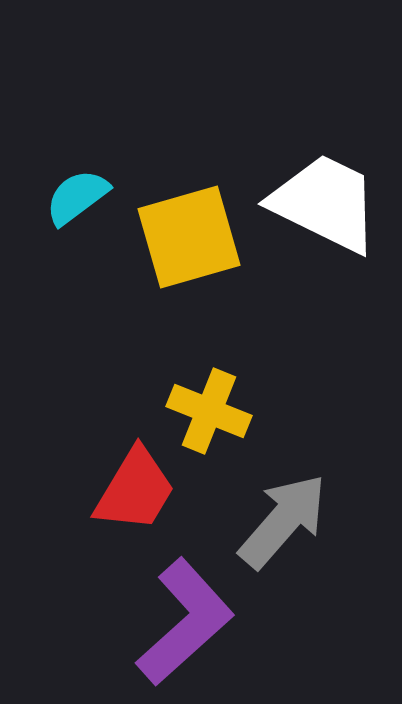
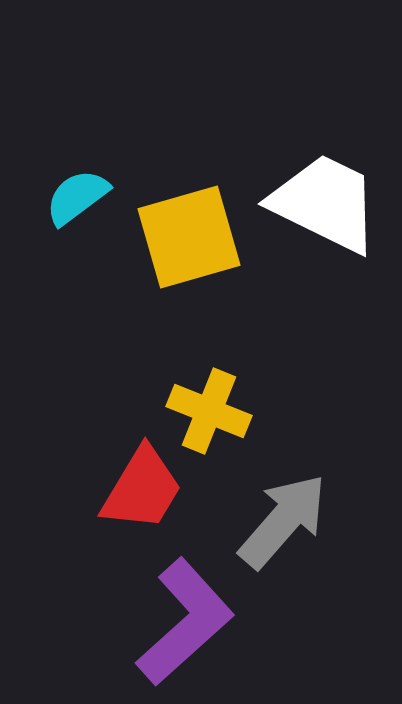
red trapezoid: moved 7 px right, 1 px up
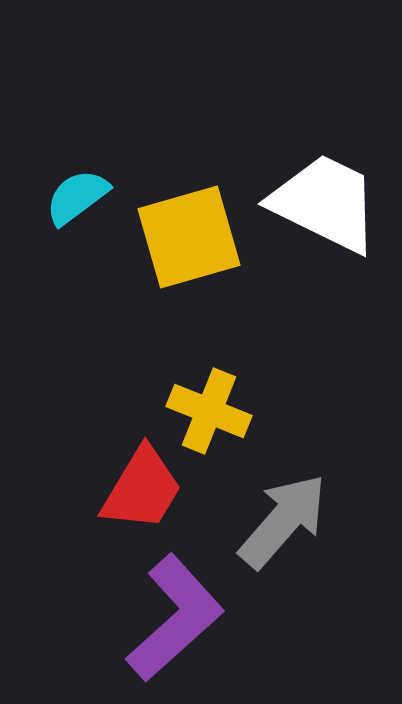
purple L-shape: moved 10 px left, 4 px up
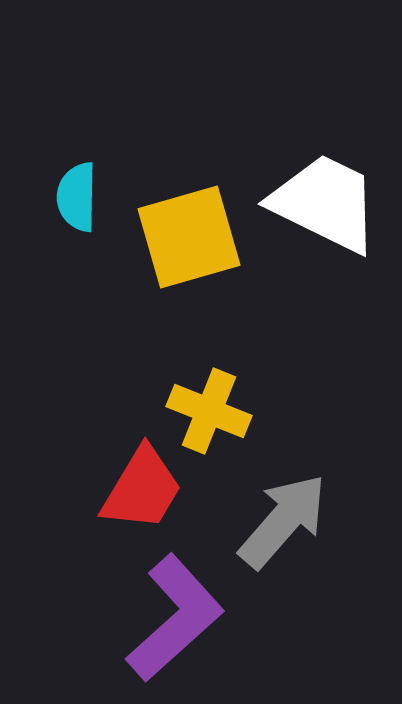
cyan semicircle: rotated 52 degrees counterclockwise
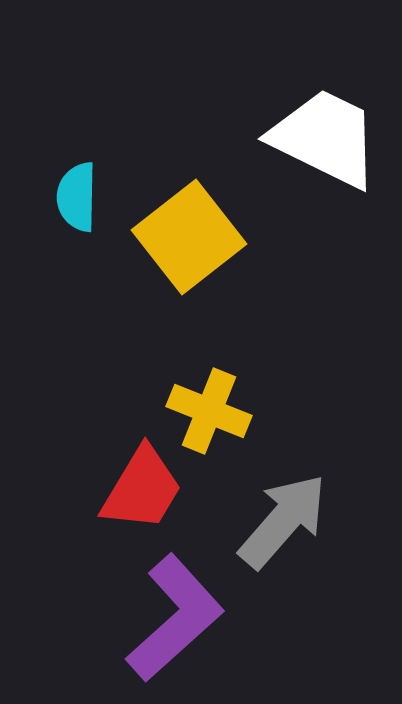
white trapezoid: moved 65 px up
yellow square: rotated 22 degrees counterclockwise
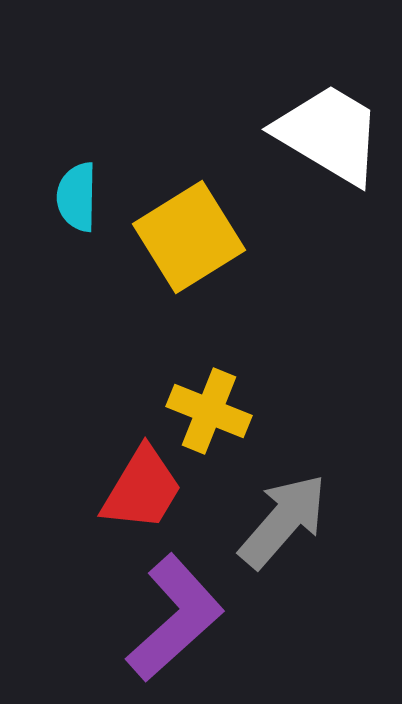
white trapezoid: moved 4 px right, 4 px up; rotated 5 degrees clockwise
yellow square: rotated 6 degrees clockwise
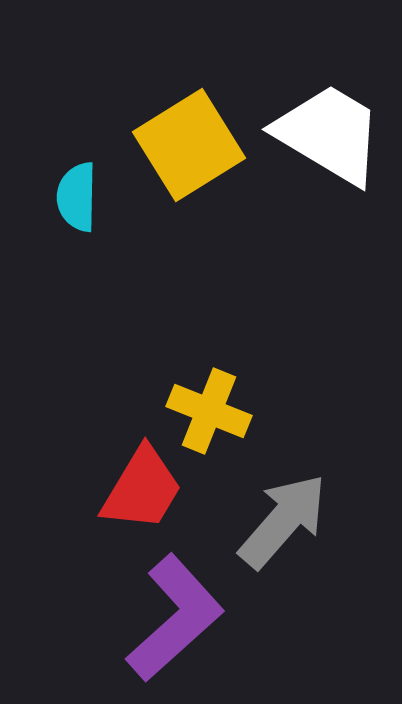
yellow square: moved 92 px up
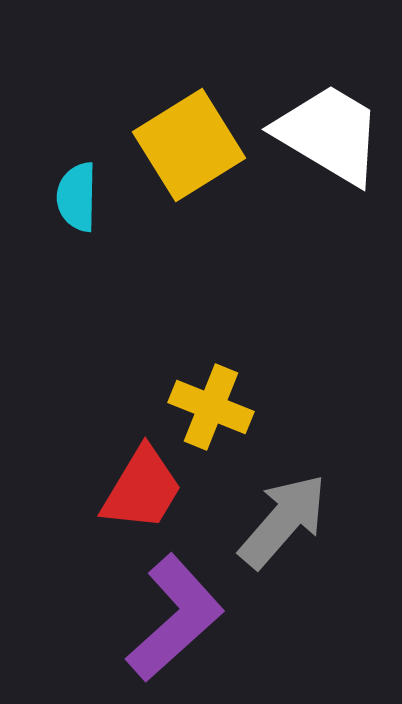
yellow cross: moved 2 px right, 4 px up
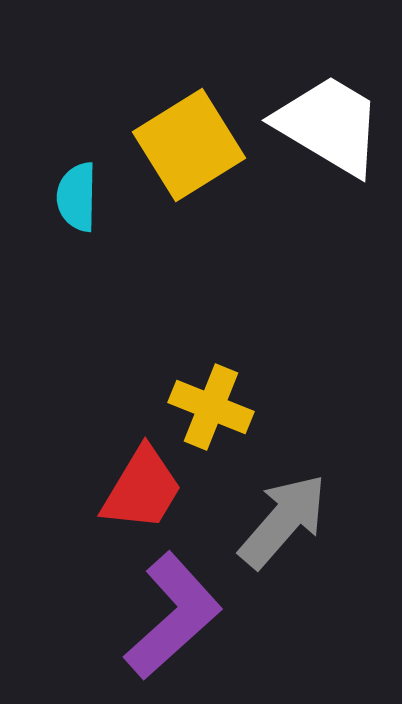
white trapezoid: moved 9 px up
purple L-shape: moved 2 px left, 2 px up
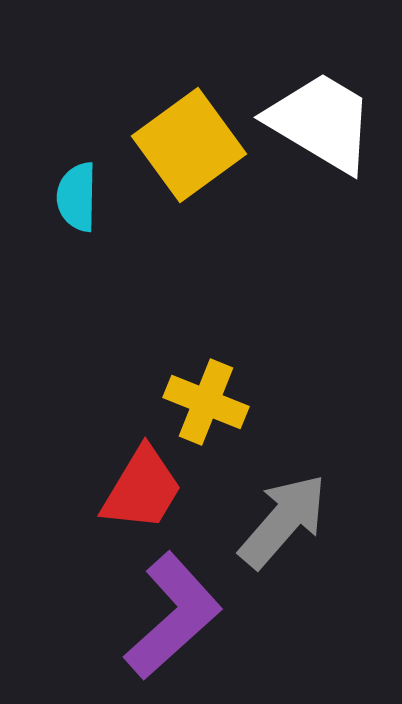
white trapezoid: moved 8 px left, 3 px up
yellow square: rotated 4 degrees counterclockwise
yellow cross: moved 5 px left, 5 px up
